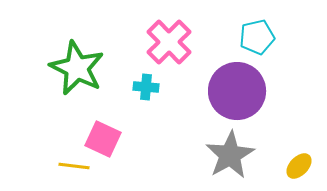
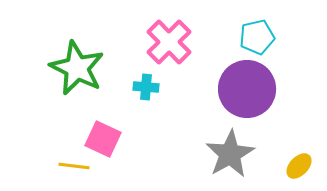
purple circle: moved 10 px right, 2 px up
gray star: moved 1 px up
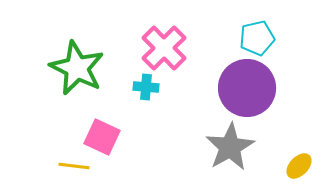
cyan pentagon: moved 1 px down
pink cross: moved 5 px left, 6 px down
purple circle: moved 1 px up
pink square: moved 1 px left, 2 px up
gray star: moved 7 px up
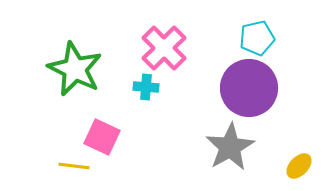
green star: moved 2 px left, 1 px down
purple circle: moved 2 px right
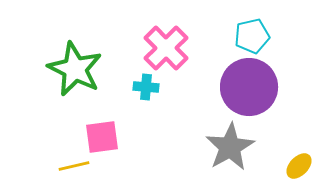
cyan pentagon: moved 5 px left, 2 px up
pink cross: moved 2 px right
purple circle: moved 1 px up
pink square: rotated 33 degrees counterclockwise
yellow line: rotated 20 degrees counterclockwise
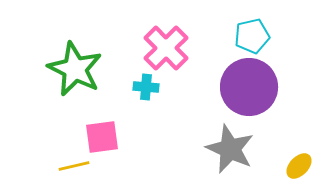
gray star: moved 2 px down; rotated 18 degrees counterclockwise
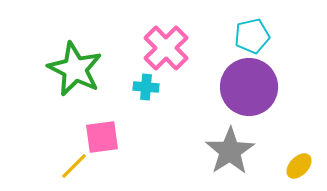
gray star: moved 2 px down; rotated 15 degrees clockwise
yellow line: rotated 32 degrees counterclockwise
